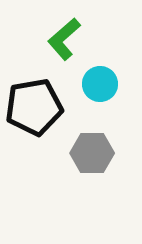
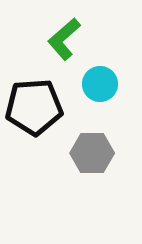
black pentagon: rotated 6 degrees clockwise
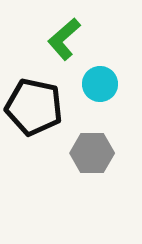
black pentagon: rotated 16 degrees clockwise
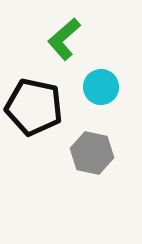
cyan circle: moved 1 px right, 3 px down
gray hexagon: rotated 12 degrees clockwise
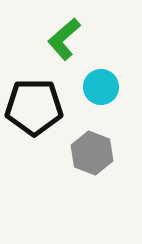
black pentagon: rotated 12 degrees counterclockwise
gray hexagon: rotated 9 degrees clockwise
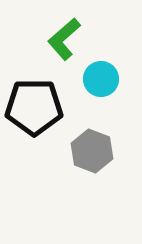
cyan circle: moved 8 px up
gray hexagon: moved 2 px up
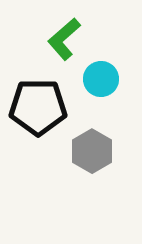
black pentagon: moved 4 px right
gray hexagon: rotated 9 degrees clockwise
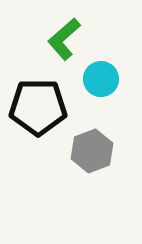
gray hexagon: rotated 9 degrees clockwise
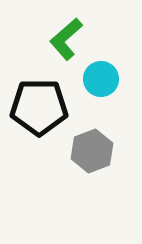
green L-shape: moved 2 px right
black pentagon: moved 1 px right
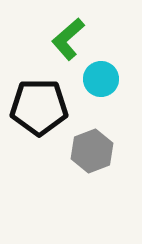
green L-shape: moved 2 px right
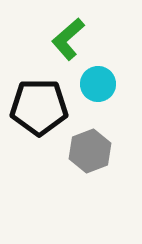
cyan circle: moved 3 px left, 5 px down
gray hexagon: moved 2 px left
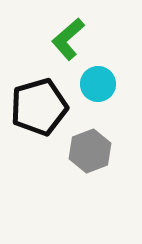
black pentagon: rotated 16 degrees counterclockwise
